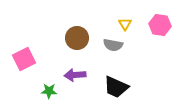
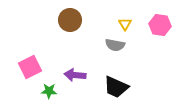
brown circle: moved 7 px left, 18 px up
gray semicircle: moved 2 px right
pink square: moved 6 px right, 8 px down
purple arrow: rotated 10 degrees clockwise
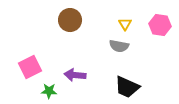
gray semicircle: moved 4 px right, 1 px down
black trapezoid: moved 11 px right
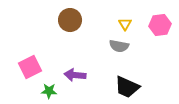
pink hexagon: rotated 15 degrees counterclockwise
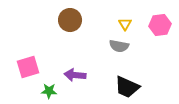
pink square: moved 2 px left; rotated 10 degrees clockwise
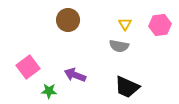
brown circle: moved 2 px left
pink square: rotated 20 degrees counterclockwise
purple arrow: rotated 15 degrees clockwise
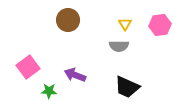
gray semicircle: rotated 12 degrees counterclockwise
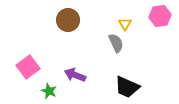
pink hexagon: moved 9 px up
gray semicircle: moved 3 px left, 3 px up; rotated 114 degrees counterclockwise
green star: rotated 21 degrees clockwise
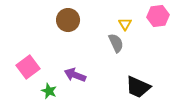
pink hexagon: moved 2 px left
black trapezoid: moved 11 px right
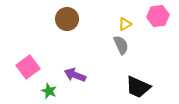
brown circle: moved 1 px left, 1 px up
yellow triangle: rotated 32 degrees clockwise
gray semicircle: moved 5 px right, 2 px down
